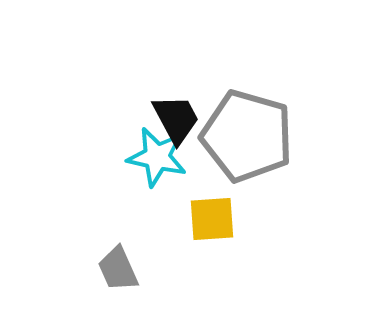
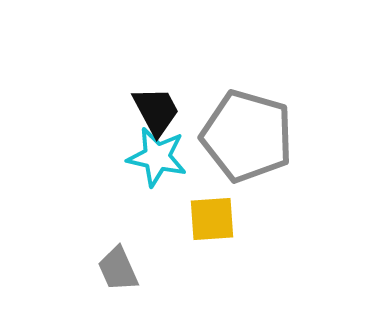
black trapezoid: moved 20 px left, 8 px up
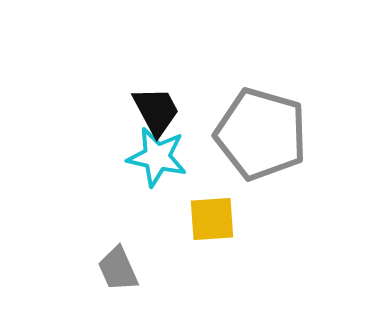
gray pentagon: moved 14 px right, 2 px up
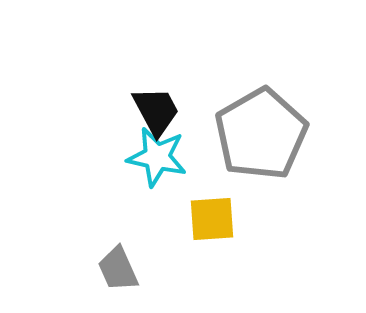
gray pentagon: rotated 26 degrees clockwise
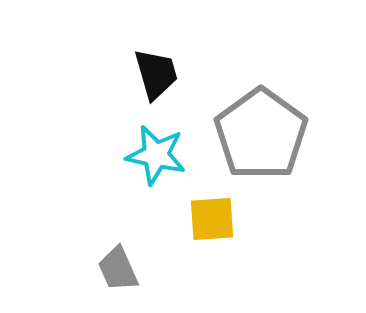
black trapezoid: moved 37 px up; rotated 12 degrees clockwise
gray pentagon: rotated 6 degrees counterclockwise
cyan star: moved 1 px left, 2 px up
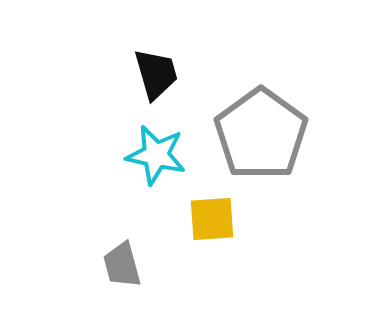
gray trapezoid: moved 4 px right, 4 px up; rotated 9 degrees clockwise
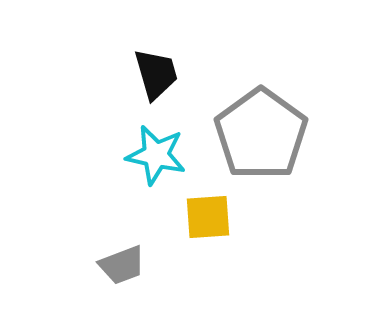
yellow square: moved 4 px left, 2 px up
gray trapezoid: rotated 96 degrees counterclockwise
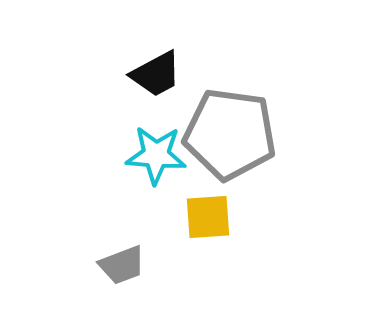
black trapezoid: rotated 78 degrees clockwise
gray pentagon: moved 31 px left; rotated 28 degrees counterclockwise
cyan star: rotated 8 degrees counterclockwise
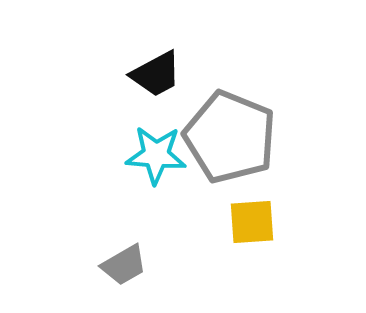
gray pentagon: moved 3 px down; rotated 14 degrees clockwise
yellow square: moved 44 px right, 5 px down
gray trapezoid: moved 2 px right; rotated 9 degrees counterclockwise
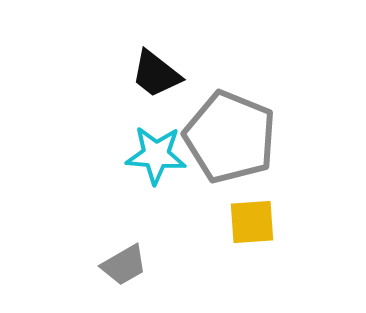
black trapezoid: rotated 66 degrees clockwise
